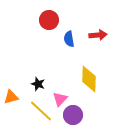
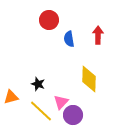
red arrow: rotated 84 degrees counterclockwise
pink triangle: moved 1 px right, 3 px down
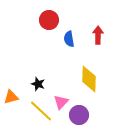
purple circle: moved 6 px right
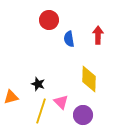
pink triangle: rotated 28 degrees counterclockwise
yellow line: rotated 65 degrees clockwise
purple circle: moved 4 px right
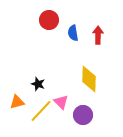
blue semicircle: moved 4 px right, 6 px up
orange triangle: moved 6 px right, 5 px down
yellow line: rotated 25 degrees clockwise
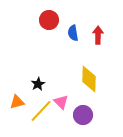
black star: rotated 24 degrees clockwise
